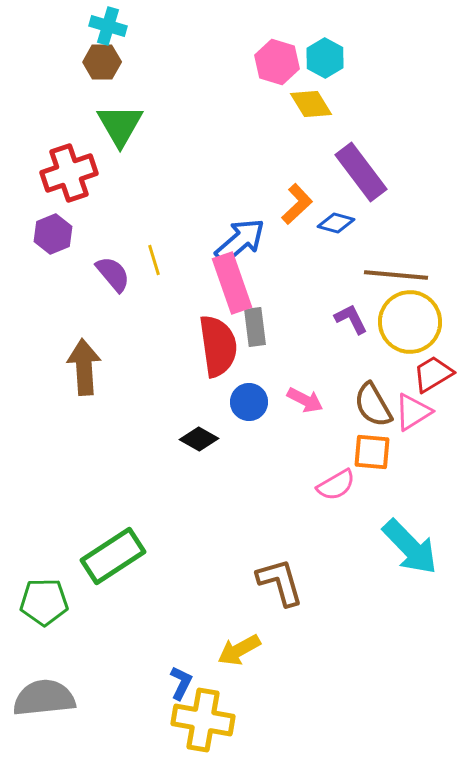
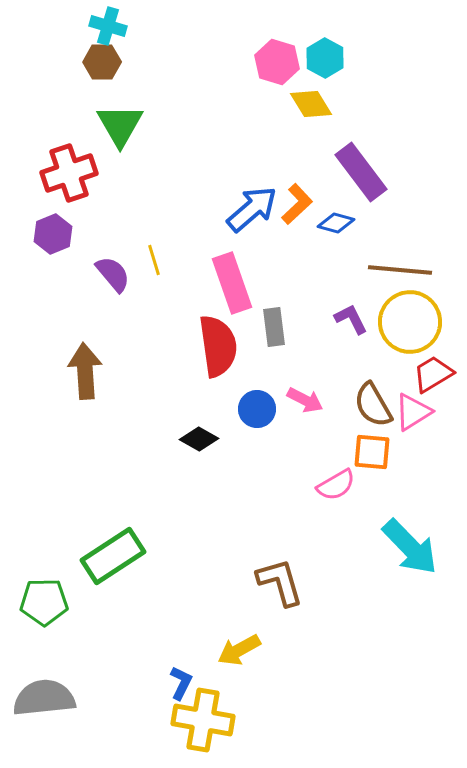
blue arrow: moved 12 px right, 32 px up
brown line: moved 4 px right, 5 px up
gray rectangle: moved 19 px right
brown arrow: moved 1 px right, 4 px down
blue circle: moved 8 px right, 7 px down
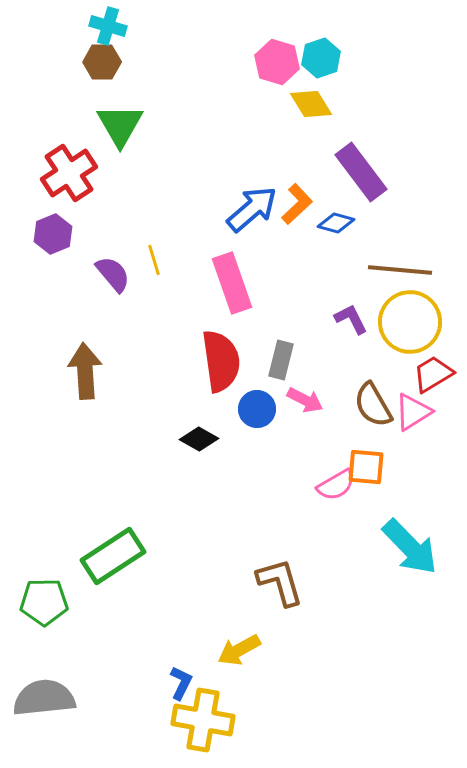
cyan hexagon: moved 4 px left; rotated 12 degrees clockwise
red cross: rotated 14 degrees counterclockwise
gray rectangle: moved 7 px right, 33 px down; rotated 21 degrees clockwise
red semicircle: moved 3 px right, 15 px down
orange square: moved 6 px left, 15 px down
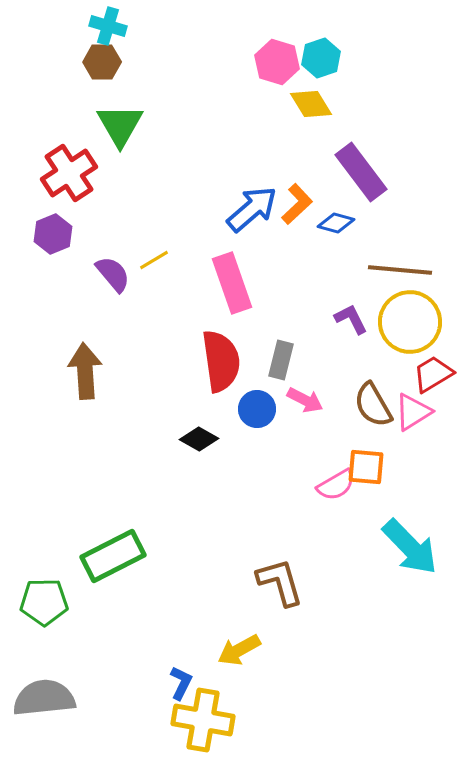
yellow line: rotated 76 degrees clockwise
green rectangle: rotated 6 degrees clockwise
